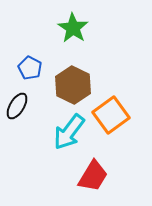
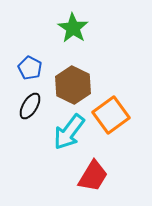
black ellipse: moved 13 px right
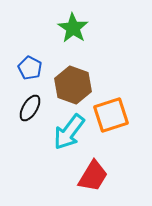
brown hexagon: rotated 6 degrees counterclockwise
black ellipse: moved 2 px down
orange square: rotated 18 degrees clockwise
